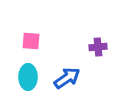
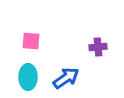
blue arrow: moved 1 px left
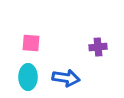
pink square: moved 2 px down
blue arrow: rotated 44 degrees clockwise
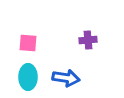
pink square: moved 3 px left
purple cross: moved 10 px left, 7 px up
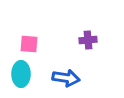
pink square: moved 1 px right, 1 px down
cyan ellipse: moved 7 px left, 3 px up
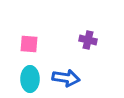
purple cross: rotated 18 degrees clockwise
cyan ellipse: moved 9 px right, 5 px down
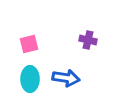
pink square: rotated 18 degrees counterclockwise
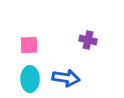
pink square: moved 1 px down; rotated 12 degrees clockwise
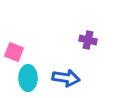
pink square: moved 15 px left, 7 px down; rotated 24 degrees clockwise
cyan ellipse: moved 2 px left, 1 px up
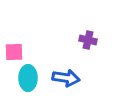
pink square: rotated 24 degrees counterclockwise
